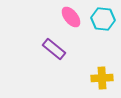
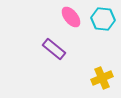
yellow cross: rotated 20 degrees counterclockwise
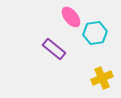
cyan hexagon: moved 8 px left, 14 px down; rotated 15 degrees counterclockwise
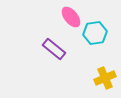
yellow cross: moved 3 px right
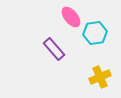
purple rectangle: rotated 10 degrees clockwise
yellow cross: moved 5 px left, 1 px up
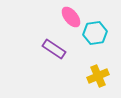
purple rectangle: rotated 15 degrees counterclockwise
yellow cross: moved 2 px left, 1 px up
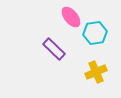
purple rectangle: rotated 10 degrees clockwise
yellow cross: moved 2 px left, 4 px up
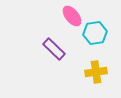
pink ellipse: moved 1 px right, 1 px up
yellow cross: rotated 15 degrees clockwise
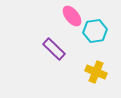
cyan hexagon: moved 2 px up
yellow cross: rotated 30 degrees clockwise
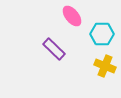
cyan hexagon: moved 7 px right, 3 px down; rotated 10 degrees clockwise
yellow cross: moved 9 px right, 6 px up
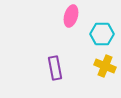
pink ellipse: moved 1 px left; rotated 55 degrees clockwise
purple rectangle: moved 1 px right, 19 px down; rotated 35 degrees clockwise
